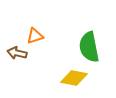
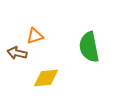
yellow diamond: moved 28 px left; rotated 16 degrees counterclockwise
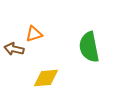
orange triangle: moved 1 px left, 2 px up
brown arrow: moved 3 px left, 4 px up
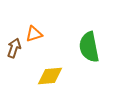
brown arrow: moved 1 px up; rotated 96 degrees clockwise
yellow diamond: moved 4 px right, 2 px up
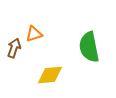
yellow diamond: moved 1 px up
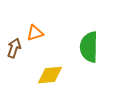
orange triangle: moved 1 px right, 1 px up
green semicircle: rotated 12 degrees clockwise
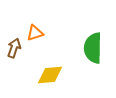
green semicircle: moved 4 px right, 1 px down
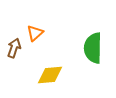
orange triangle: rotated 24 degrees counterclockwise
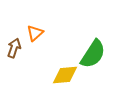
green semicircle: moved 6 px down; rotated 148 degrees counterclockwise
yellow diamond: moved 15 px right
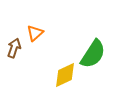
yellow diamond: rotated 20 degrees counterclockwise
